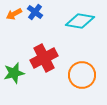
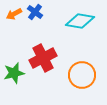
red cross: moved 1 px left
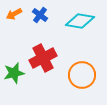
blue cross: moved 5 px right, 3 px down
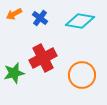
blue cross: moved 3 px down
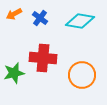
red cross: rotated 32 degrees clockwise
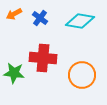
green star: rotated 20 degrees clockwise
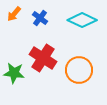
orange arrow: rotated 21 degrees counterclockwise
cyan diamond: moved 2 px right, 1 px up; rotated 16 degrees clockwise
red cross: rotated 28 degrees clockwise
orange circle: moved 3 px left, 5 px up
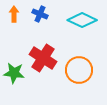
orange arrow: rotated 140 degrees clockwise
blue cross: moved 4 px up; rotated 14 degrees counterclockwise
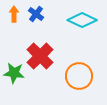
blue cross: moved 4 px left; rotated 14 degrees clockwise
red cross: moved 3 px left, 2 px up; rotated 12 degrees clockwise
orange circle: moved 6 px down
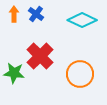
orange circle: moved 1 px right, 2 px up
